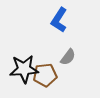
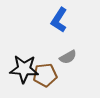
gray semicircle: rotated 24 degrees clockwise
black star: rotated 8 degrees clockwise
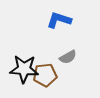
blue L-shape: rotated 75 degrees clockwise
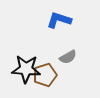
black star: moved 2 px right
brown pentagon: rotated 10 degrees counterclockwise
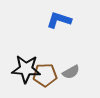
gray semicircle: moved 3 px right, 15 px down
brown pentagon: rotated 15 degrees clockwise
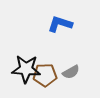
blue L-shape: moved 1 px right, 4 px down
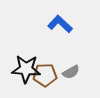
blue L-shape: rotated 25 degrees clockwise
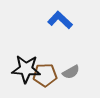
blue L-shape: moved 4 px up
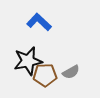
blue L-shape: moved 21 px left, 2 px down
black star: moved 2 px right, 8 px up; rotated 16 degrees counterclockwise
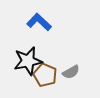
brown pentagon: rotated 25 degrees clockwise
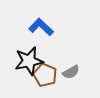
blue L-shape: moved 2 px right, 5 px down
black star: moved 1 px right
